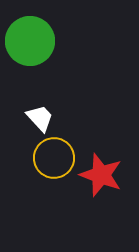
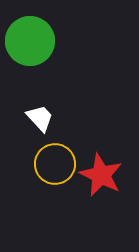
yellow circle: moved 1 px right, 6 px down
red star: rotated 6 degrees clockwise
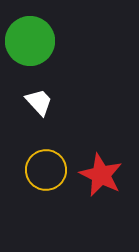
white trapezoid: moved 1 px left, 16 px up
yellow circle: moved 9 px left, 6 px down
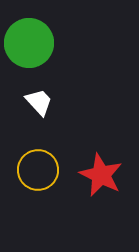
green circle: moved 1 px left, 2 px down
yellow circle: moved 8 px left
